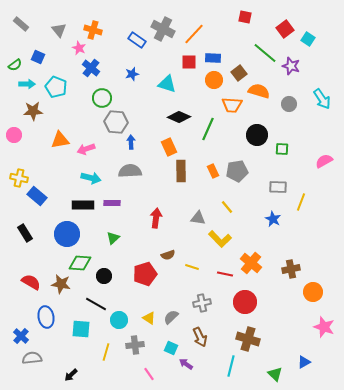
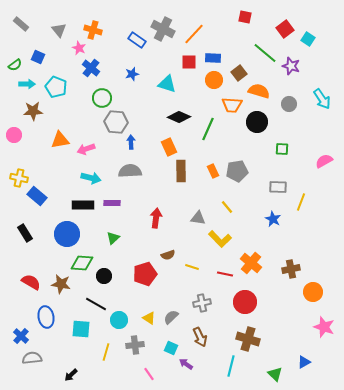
black circle at (257, 135): moved 13 px up
green diamond at (80, 263): moved 2 px right
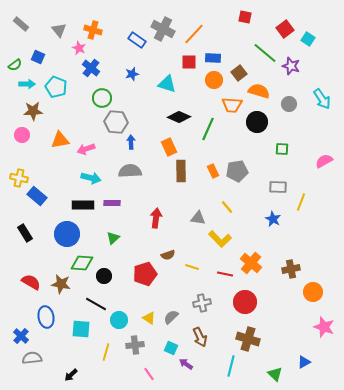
pink circle at (14, 135): moved 8 px right
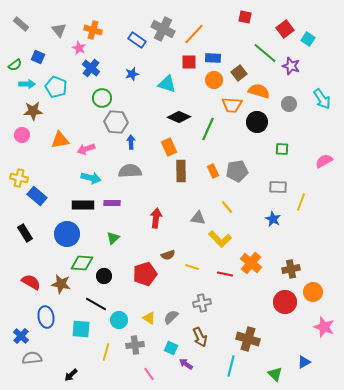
red circle at (245, 302): moved 40 px right
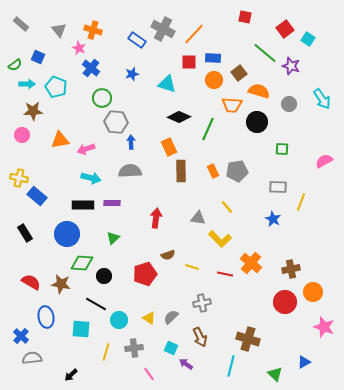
gray cross at (135, 345): moved 1 px left, 3 px down
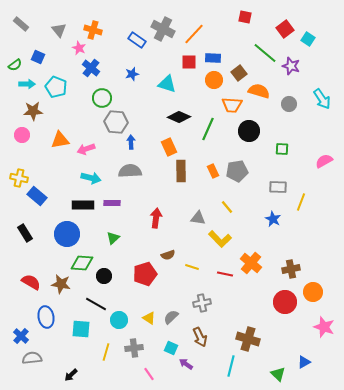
black circle at (257, 122): moved 8 px left, 9 px down
green triangle at (275, 374): moved 3 px right
